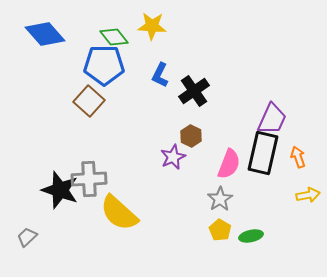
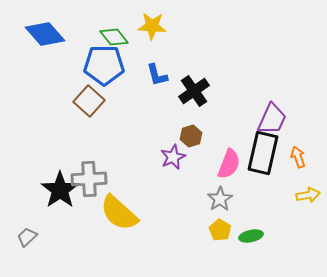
blue L-shape: moved 3 px left; rotated 40 degrees counterclockwise
brown hexagon: rotated 15 degrees clockwise
black star: rotated 18 degrees clockwise
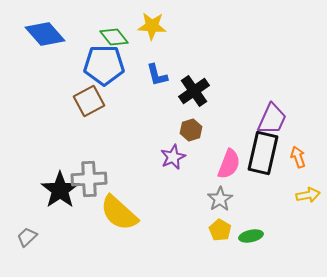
brown square: rotated 20 degrees clockwise
brown hexagon: moved 6 px up
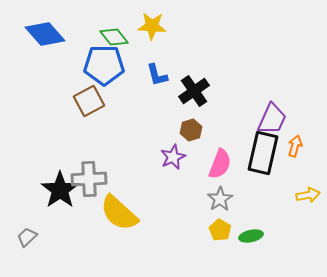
orange arrow: moved 3 px left, 11 px up; rotated 35 degrees clockwise
pink semicircle: moved 9 px left
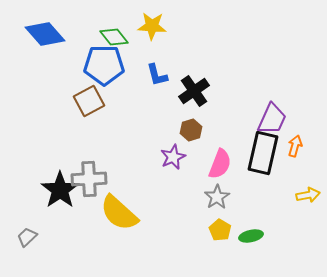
gray star: moved 3 px left, 2 px up
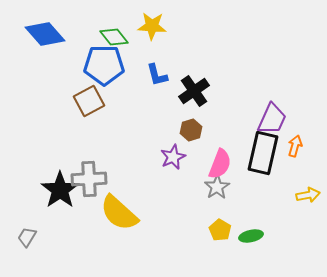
gray star: moved 10 px up
gray trapezoid: rotated 15 degrees counterclockwise
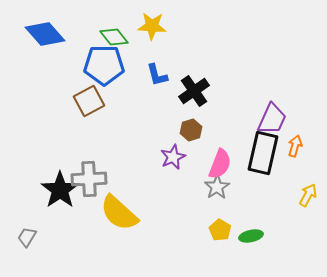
yellow arrow: rotated 50 degrees counterclockwise
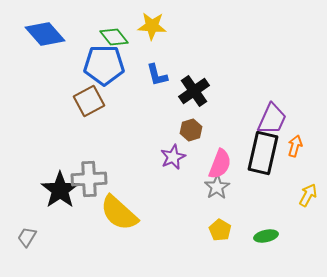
green ellipse: moved 15 px right
